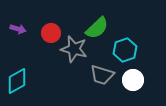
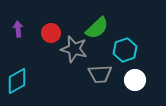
purple arrow: rotated 112 degrees counterclockwise
gray trapezoid: moved 2 px left, 1 px up; rotated 20 degrees counterclockwise
white circle: moved 2 px right
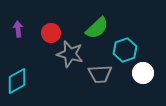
gray star: moved 4 px left, 5 px down
white circle: moved 8 px right, 7 px up
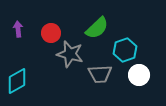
white circle: moved 4 px left, 2 px down
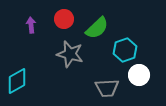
purple arrow: moved 13 px right, 4 px up
red circle: moved 13 px right, 14 px up
gray trapezoid: moved 7 px right, 14 px down
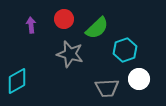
white circle: moved 4 px down
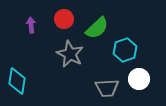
gray star: rotated 12 degrees clockwise
cyan diamond: rotated 52 degrees counterclockwise
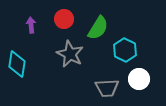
green semicircle: moved 1 px right; rotated 15 degrees counterclockwise
cyan hexagon: rotated 15 degrees counterclockwise
cyan diamond: moved 17 px up
